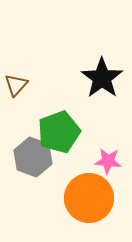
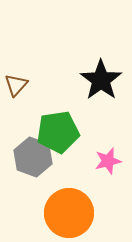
black star: moved 1 px left, 2 px down
green pentagon: moved 1 px left; rotated 12 degrees clockwise
pink star: rotated 20 degrees counterclockwise
orange circle: moved 20 px left, 15 px down
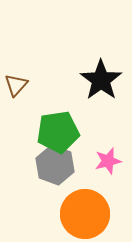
gray hexagon: moved 22 px right, 8 px down
orange circle: moved 16 px right, 1 px down
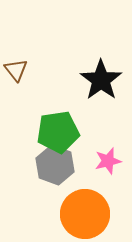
brown triangle: moved 15 px up; rotated 20 degrees counterclockwise
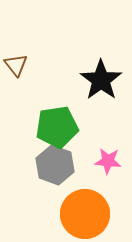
brown triangle: moved 5 px up
green pentagon: moved 1 px left, 5 px up
pink star: rotated 20 degrees clockwise
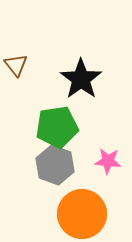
black star: moved 20 px left, 1 px up
orange circle: moved 3 px left
